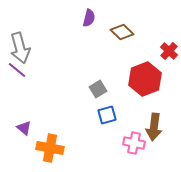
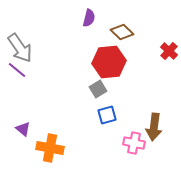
gray arrow: rotated 20 degrees counterclockwise
red hexagon: moved 36 px left, 17 px up; rotated 16 degrees clockwise
purple triangle: moved 1 px left, 1 px down
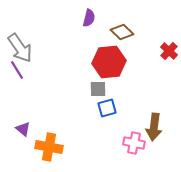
purple line: rotated 18 degrees clockwise
gray square: rotated 30 degrees clockwise
blue square: moved 7 px up
orange cross: moved 1 px left, 1 px up
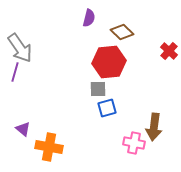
purple line: moved 2 px left, 2 px down; rotated 48 degrees clockwise
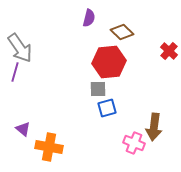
pink cross: rotated 10 degrees clockwise
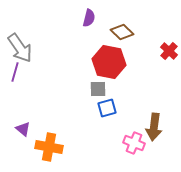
red hexagon: rotated 16 degrees clockwise
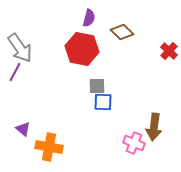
red hexagon: moved 27 px left, 13 px up
purple line: rotated 12 degrees clockwise
gray square: moved 1 px left, 3 px up
blue square: moved 4 px left, 6 px up; rotated 18 degrees clockwise
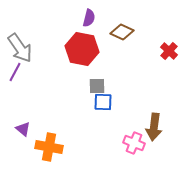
brown diamond: rotated 20 degrees counterclockwise
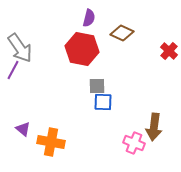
brown diamond: moved 1 px down
purple line: moved 2 px left, 2 px up
orange cross: moved 2 px right, 5 px up
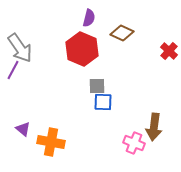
red hexagon: rotated 12 degrees clockwise
